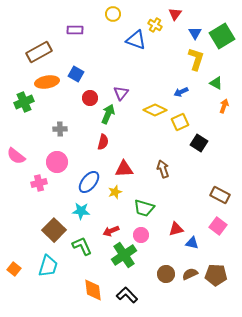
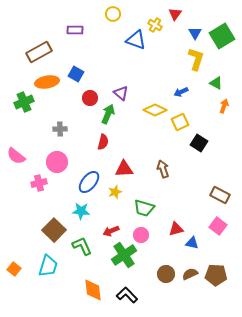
purple triangle at (121, 93): rotated 28 degrees counterclockwise
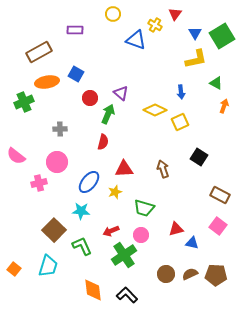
yellow L-shape at (196, 59): rotated 60 degrees clockwise
blue arrow at (181, 92): rotated 72 degrees counterclockwise
black square at (199, 143): moved 14 px down
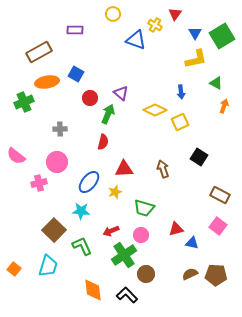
brown circle at (166, 274): moved 20 px left
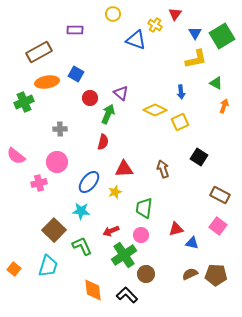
green trapezoid at (144, 208): rotated 80 degrees clockwise
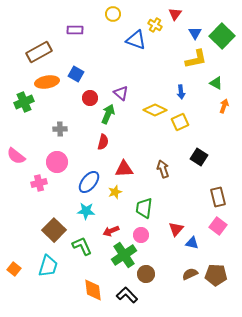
green square at (222, 36): rotated 15 degrees counterclockwise
brown rectangle at (220, 195): moved 2 px left, 2 px down; rotated 48 degrees clockwise
cyan star at (81, 211): moved 5 px right
red triangle at (176, 229): rotated 35 degrees counterclockwise
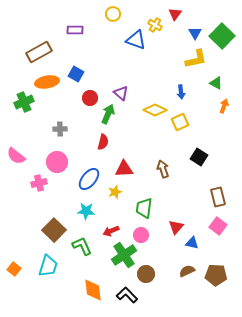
blue ellipse at (89, 182): moved 3 px up
red triangle at (176, 229): moved 2 px up
brown semicircle at (190, 274): moved 3 px left, 3 px up
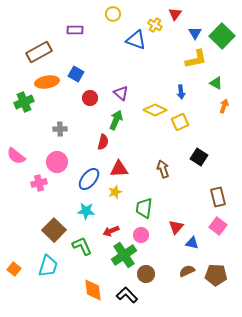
green arrow at (108, 114): moved 8 px right, 6 px down
red triangle at (124, 169): moved 5 px left
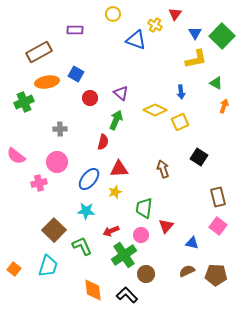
red triangle at (176, 227): moved 10 px left, 1 px up
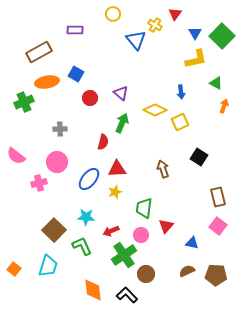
blue triangle at (136, 40): rotated 30 degrees clockwise
green arrow at (116, 120): moved 6 px right, 3 px down
red triangle at (119, 169): moved 2 px left
cyan star at (86, 211): moved 6 px down
